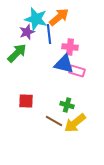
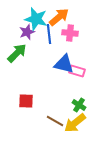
pink cross: moved 14 px up
green cross: moved 12 px right; rotated 16 degrees clockwise
brown line: moved 1 px right
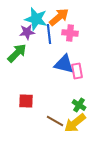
purple star: rotated 14 degrees clockwise
pink rectangle: rotated 63 degrees clockwise
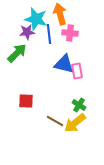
orange arrow: moved 1 px right, 3 px up; rotated 65 degrees counterclockwise
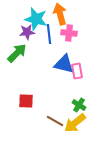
pink cross: moved 1 px left
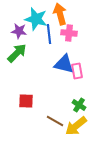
purple star: moved 8 px left, 1 px up; rotated 14 degrees clockwise
yellow arrow: moved 1 px right, 3 px down
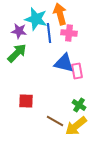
blue line: moved 1 px up
blue triangle: moved 1 px up
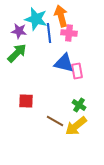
orange arrow: moved 1 px right, 2 px down
